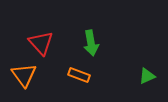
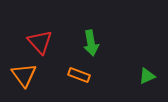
red triangle: moved 1 px left, 1 px up
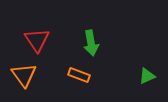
red triangle: moved 3 px left, 2 px up; rotated 8 degrees clockwise
